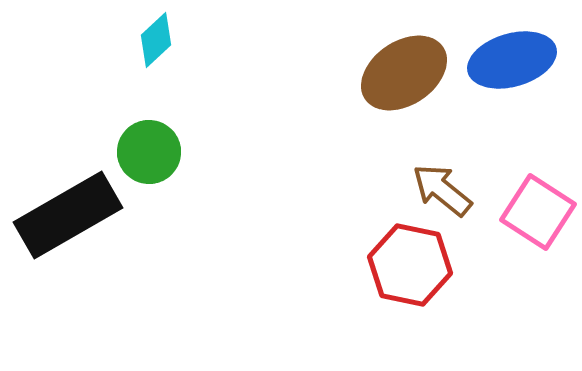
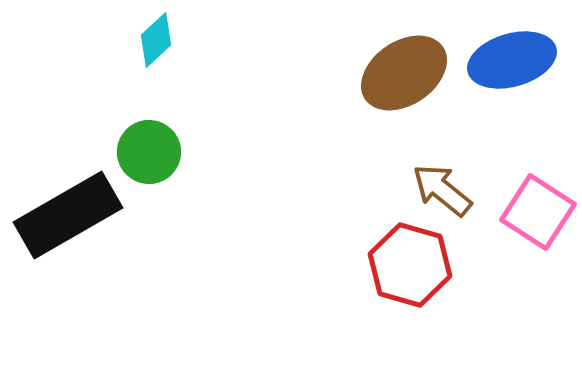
red hexagon: rotated 4 degrees clockwise
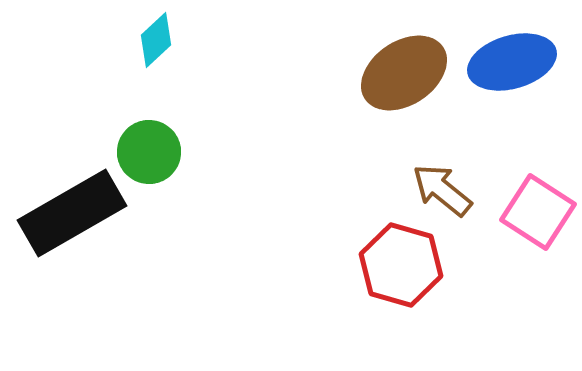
blue ellipse: moved 2 px down
black rectangle: moved 4 px right, 2 px up
red hexagon: moved 9 px left
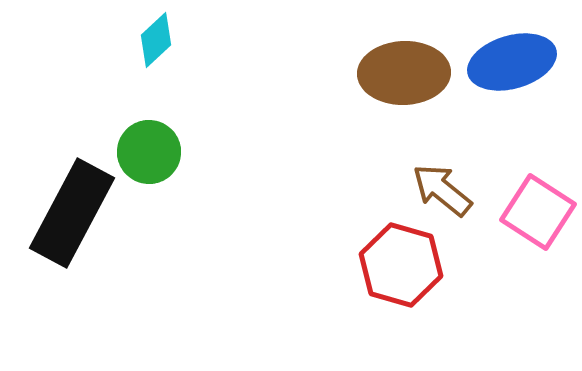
brown ellipse: rotated 32 degrees clockwise
black rectangle: rotated 32 degrees counterclockwise
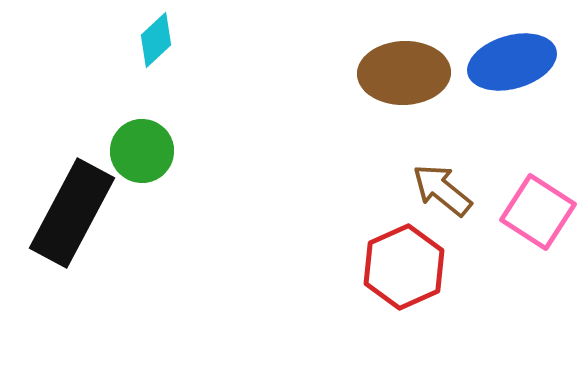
green circle: moved 7 px left, 1 px up
red hexagon: moved 3 px right, 2 px down; rotated 20 degrees clockwise
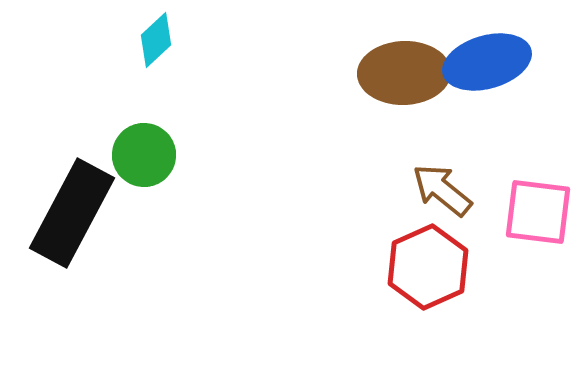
blue ellipse: moved 25 px left
green circle: moved 2 px right, 4 px down
pink square: rotated 26 degrees counterclockwise
red hexagon: moved 24 px right
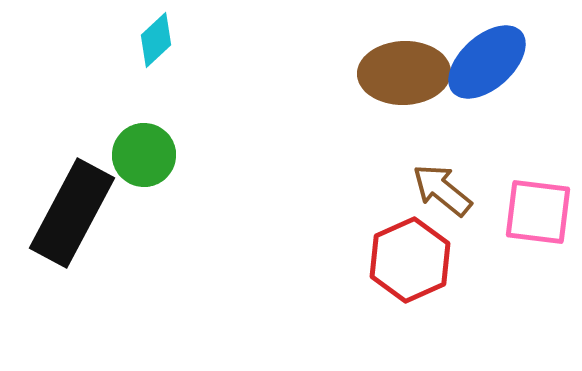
blue ellipse: rotated 26 degrees counterclockwise
red hexagon: moved 18 px left, 7 px up
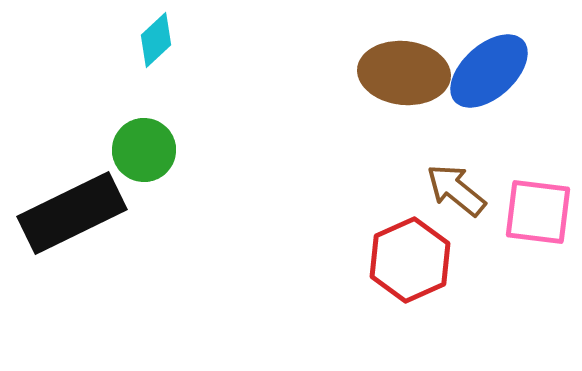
blue ellipse: moved 2 px right, 9 px down
brown ellipse: rotated 8 degrees clockwise
green circle: moved 5 px up
brown arrow: moved 14 px right
black rectangle: rotated 36 degrees clockwise
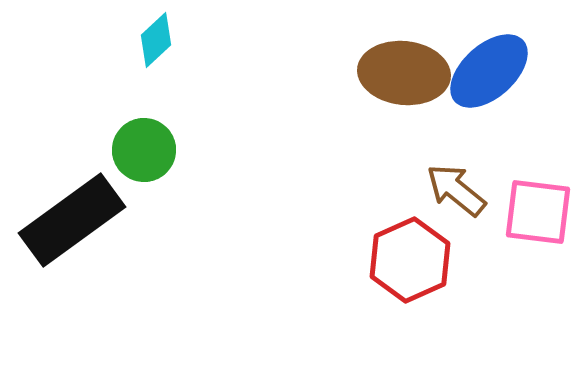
black rectangle: moved 7 px down; rotated 10 degrees counterclockwise
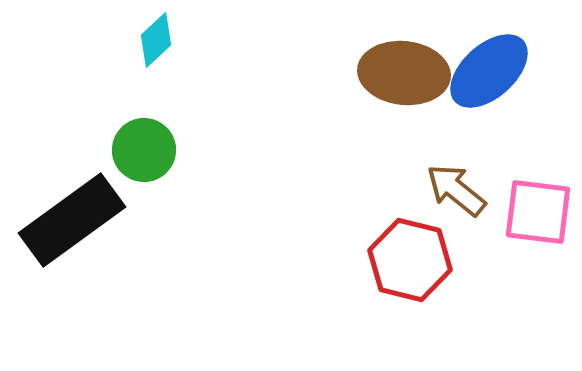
red hexagon: rotated 22 degrees counterclockwise
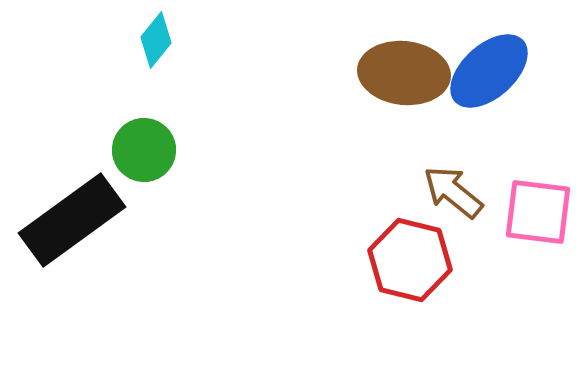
cyan diamond: rotated 8 degrees counterclockwise
brown arrow: moved 3 px left, 2 px down
